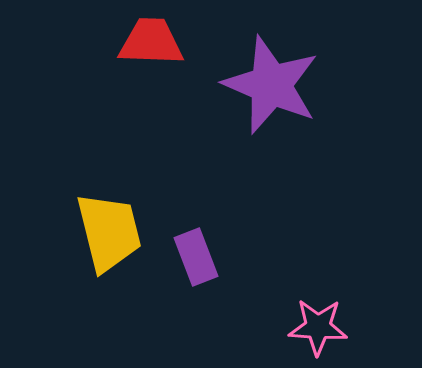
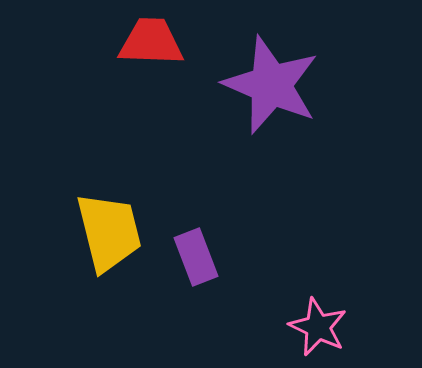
pink star: rotated 22 degrees clockwise
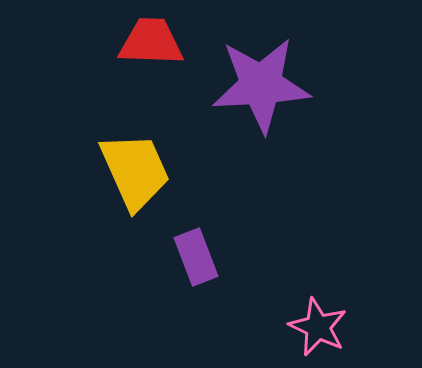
purple star: moved 10 px left; rotated 26 degrees counterclockwise
yellow trapezoid: moved 26 px right, 61 px up; rotated 10 degrees counterclockwise
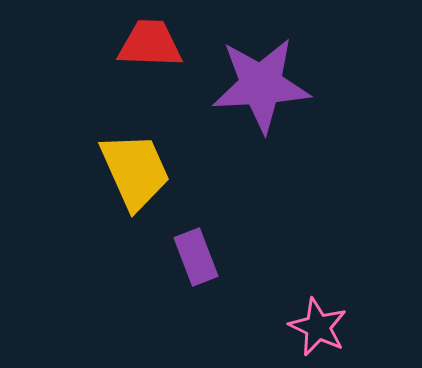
red trapezoid: moved 1 px left, 2 px down
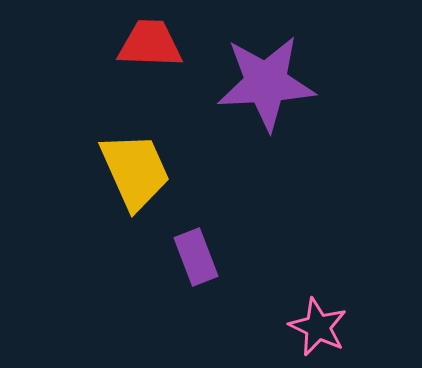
purple star: moved 5 px right, 2 px up
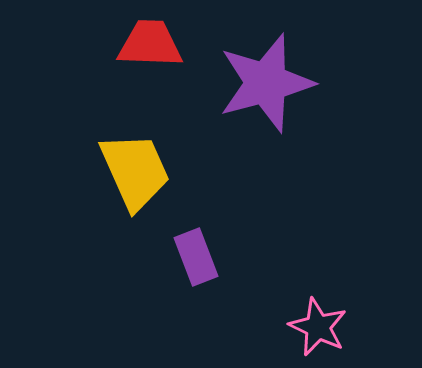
purple star: rotated 12 degrees counterclockwise
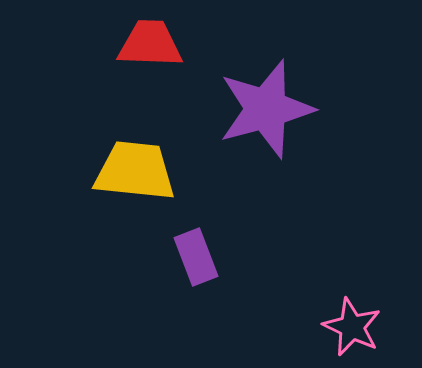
purple star: moved 26 px down
yellow trapezoid: rotated 60 degrees counterclockwise
pink star: moved 34 px right
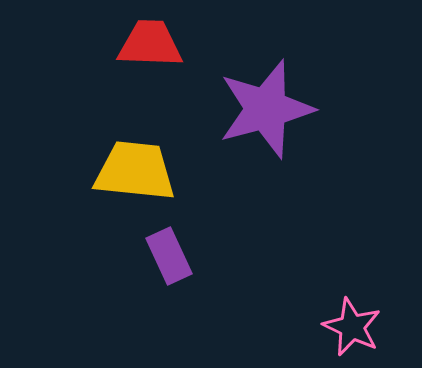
purple rectangle: moved 27 px left, 1 px up; rotated 4 degrees counterclockwise
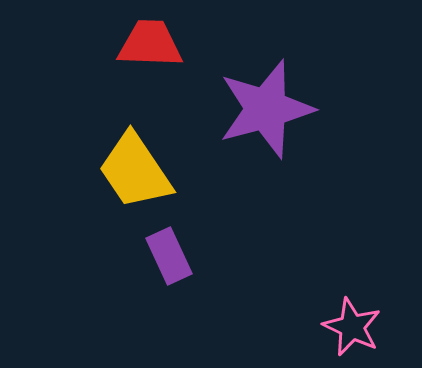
yellow trapezoid: rotated 130 degrees counterclockwise
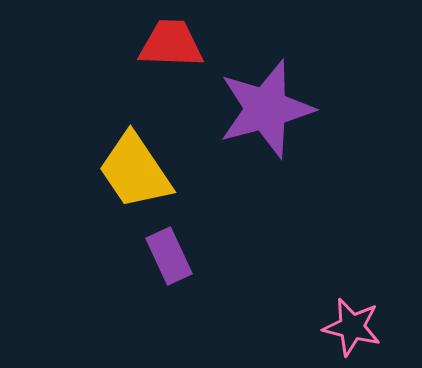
red trapezoid: moved 21 px right
pink star: rotated 12 degrees counterclockwise
